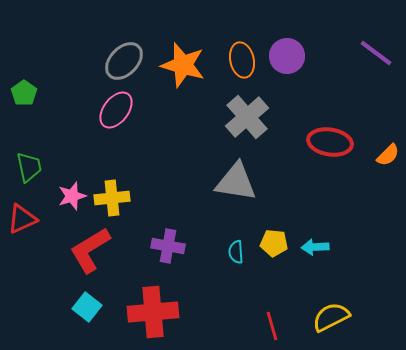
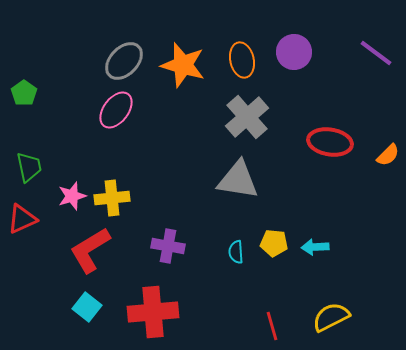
purple circle: moved 7 px right, 4 px up
gray triangle: moved 2 px right, 2 px up
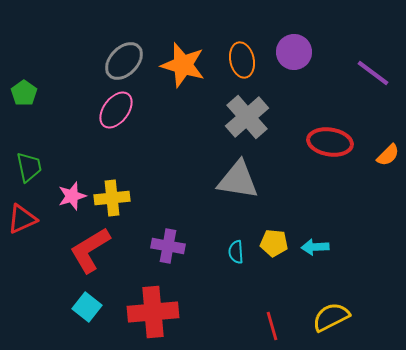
purple line: moved 3 px left, 20 px down
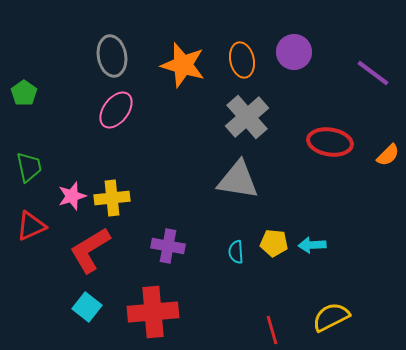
gray ellipse: moved 12 px left, 5 px up; rotated 54 degrees counterclockwise
red triangle: moved 9 px right, 7 px down
cyan arrow: moved 3 px left, 2 px up
red line: moved 4 px down
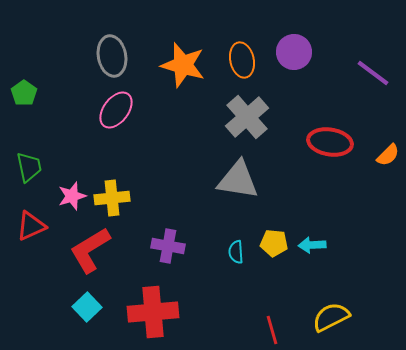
cyan square: rotated 8 degrees clockwise
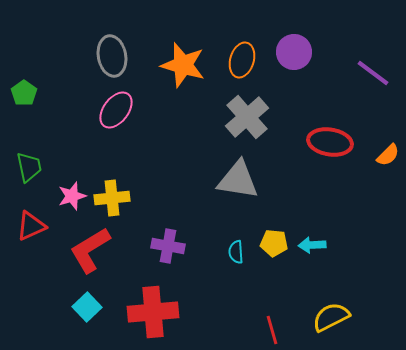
orange ellipse: rotated 28 degrees clockwise
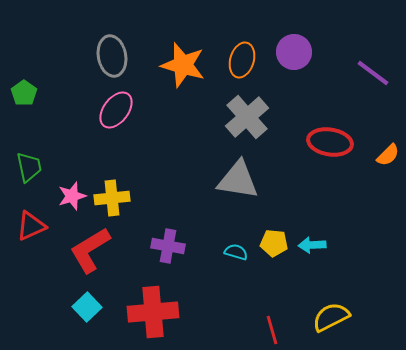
cyan semicircle: rotated 110 degrees clockwise
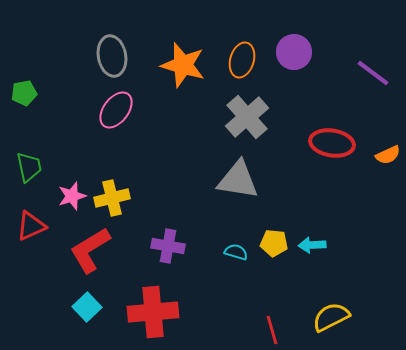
green pentagon: rotated 25 degrees clockwise
red ellipse: moved 2 px right, 1 px down
orange semicircle: rotated 20 degrees clockwise
yellow cross: rotated 8 degrees counterclockwise
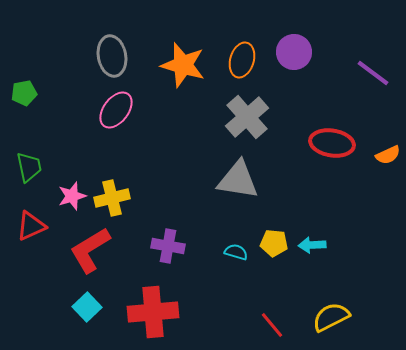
red line: moved 5 px up; rotated 24 degrees counterclockwise
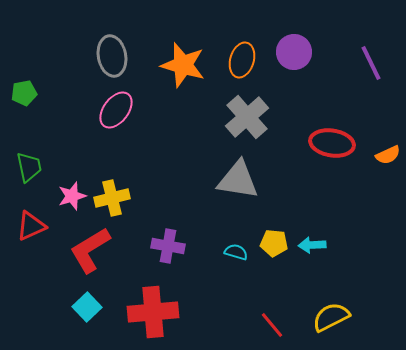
purple line: moved 2 px left, 10 px up; rotated 27 degrees clockwise
